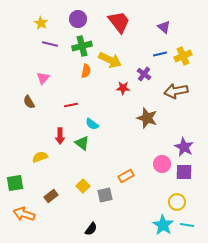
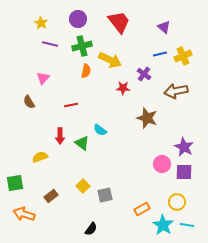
cyan semicircle: moved 8 px right, 6 px down
orange rectangle: moved 16 px right, 33 px down
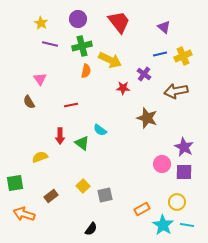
pink triangle: moved 3 px left, 1 px down; rotated 16 degrees counterclockwise
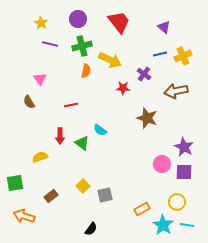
orange arrow: moved 2 px down
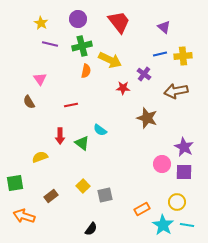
yellow cross: rotated 18 degrees clockwise
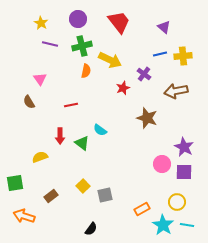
red star: rotated 24 degrees counterclockwise
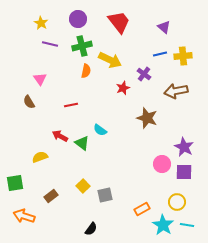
red arrow: rotated 119 degrees clockwise
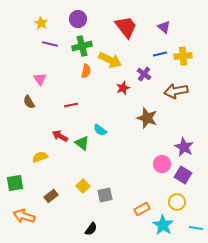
red trapezoid: moved 7 px right, 5 px down
purple square: moved 1 px left, 3 px down; rotated 30 degrees clockwise
cyan line: moved 9 px right, 3 px down
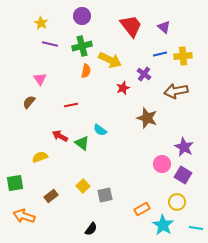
purple circle: moved 4 px right, 3 px up
red trapezoid: moved 5 px right, 1 px up
brown semicircle: rotated 72 degrees clockwise
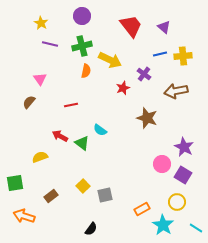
cyan line: rotated 24 degrees clockwise
